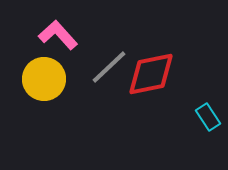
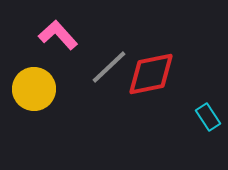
yellow circle: moved 10 px left, 10 px down
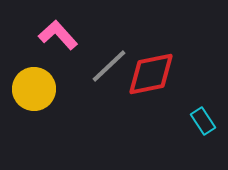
gray line: moved 1 px up
cyan rectangle: moved 5 px left, 4 px down
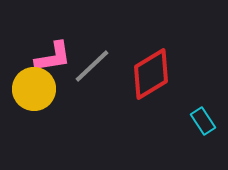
pink L-shape: moved 5 px left, 22 px down; rotated 123 degrees clockwise
gray line: moved 17 px left
red diamond: rotated 20 degrees counterclockwise
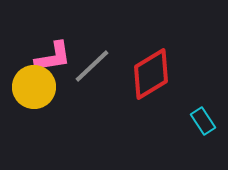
yellow circle: moved 2 px up
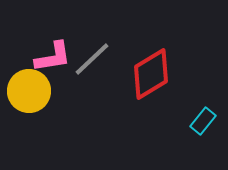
gray line: moved 7 px up
yellow circle: moved 5 px left, 4 px down
cyan rectangle: rotated 72 degrees clockwise
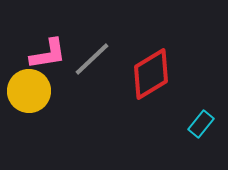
pink L-shape: moved 5 px left, 3 px up
cyan rectangle: moved 2 px left, 3 px down
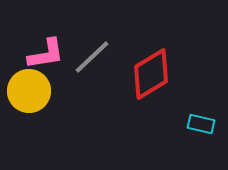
pink L-shape: moved 2 px left
gray line: moved 2 px up
cyan rectangle: rotated 64 degrees clockwise
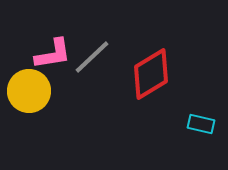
pink L-shape: moved 7 px right
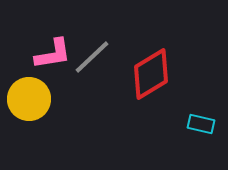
yellow circle: moved 8 px down
